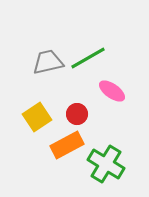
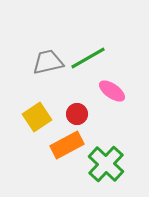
green cross: rotated 12 degrees clockwise
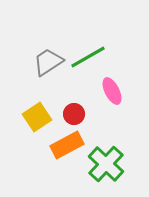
green line: moved 1 px up
gray trapezoid: rotated 20 degrees counterclockwise
pink ellipse: rotated 28 degrees clockwise
red circle: moved 3 px left
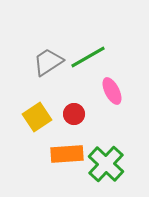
orange rectangle: moved 9 px down; rotated 24 degrees clockwise
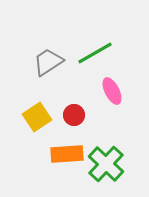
green line: moved 7 px right, 4 px up
red circle: moved 1 px down
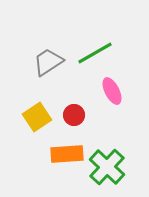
green cross: moved 1 px right, 3 px down
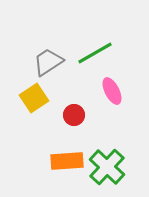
yellow square: moved 3 px left, 19 px up
orange rectangle: moved 7 px down
